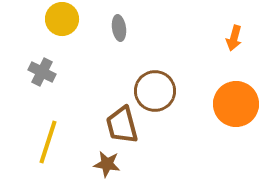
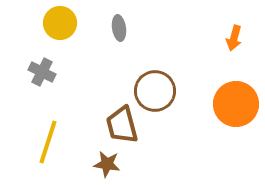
yellow circle: moved 2 px left, 4 px down
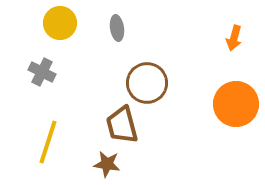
gray ellipse: moved 2 px left
brown circle: moved 8 px left, 8 px up
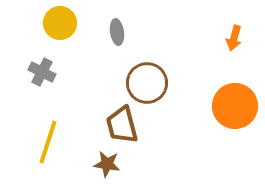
gray ellipse: moved 4 px down
orange circle: moved 1 px left, 2 px down
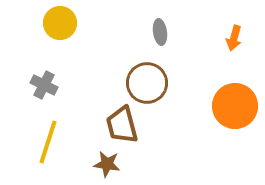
gray ellipse: moved 43 px right
gray cross: moved 2 px right, 13 px down
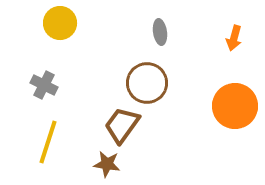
brown trapezoid: rotated 51 degrees clockwise
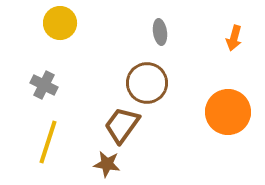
orange circle: moved 7 px left, 6 px down
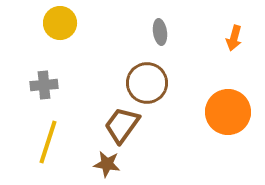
gray cross: rotated 32 degrees counterclockwise
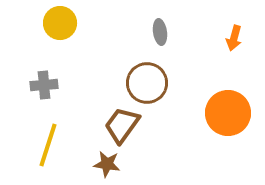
orange circle: moved 1 px down
yellow line: moved 3 px down
